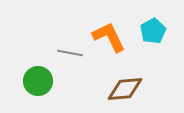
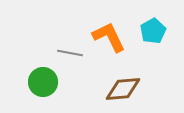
green circle: moved 5 px right, 1 px down
brown diamond: moved 2 px left
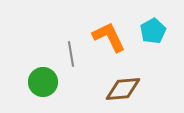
gray line: moved 1 px right, 1 px down; rotated 70 degrees clockwise
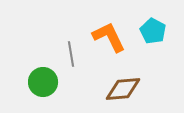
cyan pentagon: rotated 15 degrees counterclockwise
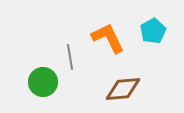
cyan pentagon: rotated 15 degrees clockwise
orange L-shape: moved 1 px left, 1 px down
gray line: moved 1 px left, 3 px down
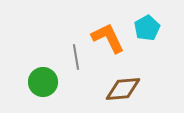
cyan pentagon: moved 6 px left, 3 px up
gray line: moved 6 px right
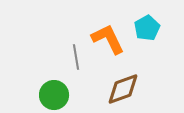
orange L-shape: moved 1 px down
green circle: moved 11 px right, 13 px down
brown diamond: rotated 15 degrees counterclockwise
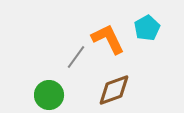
gray line: rotated 45 degrees clockwise
brown diamond: moved 9 px left, 1 px down
green circle: moved 5 px left
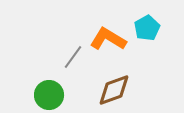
orange L-shape: rotated 33 degrees counterclockwise
gray line: moved 3 px left
